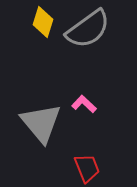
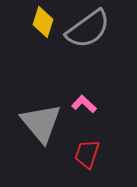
red trapezoid: moved 14 px up; rotated 140 degrees counterclockwise
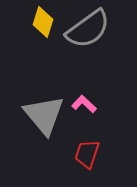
gray triangle: moved 3 px right, 8 px up
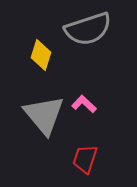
yellow diamond: moved 2 px left, 33 px down
gray semicircle: rotated 18 degrees clockwise
red trapezoid: moved 2 px left, 5 px down
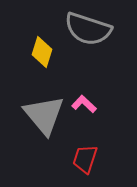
gray semicircle: rotated 36 degrees clockwise
yellow diamond: moved 1 px right, 3 px up
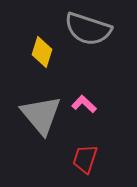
gray triangle: moved 3 px left
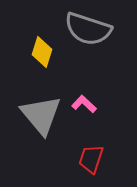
red trapezoid: moved 6 px right
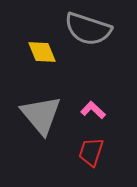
yellow diamond: rotated 40 degrees counterclockwise
pink L-shape: moved 9 px right, 6 px down
red trapezoid: moved 7 px up
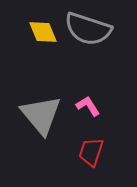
yellow diamond: moved 1 px right, 20 px up
pink L-shape: moved 5 px left, 4 px up; rotated 15 degrees clockwise
